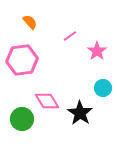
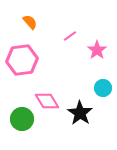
pink star: moved 1 px up
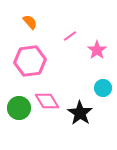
pink hexagon: moved 8 px right, 1 px down
green circle: moved 3 px left, 11 px up
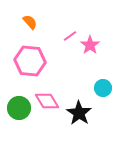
pink star: moved 7 px left, 5 px up
pink hexagon: rotated 12 degrees clockwise
black star: moved 1 px left
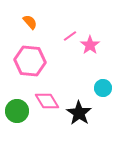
green circle: moved 2 px left, 3 px down
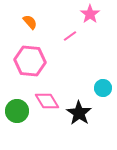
pink star: moved 31 px up
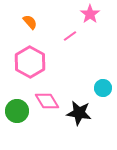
pink hexagon: moved 1 px down; rotated 24 degrees clockwise
black star: rotated 25 degrees counterclockwise
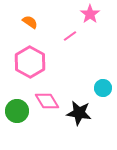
orange semicircle: rotated 14 degrees counterclockwise
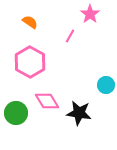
pink line: rotated 24 degrees counterclockwise
cyan circle: moved 3 px right, 3 px up
green circle: moved 1 px left, 2 px down
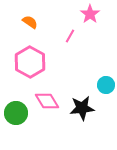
black star: moved 3 px right, 5 px up; rotated 15 degrees counterclockwise
